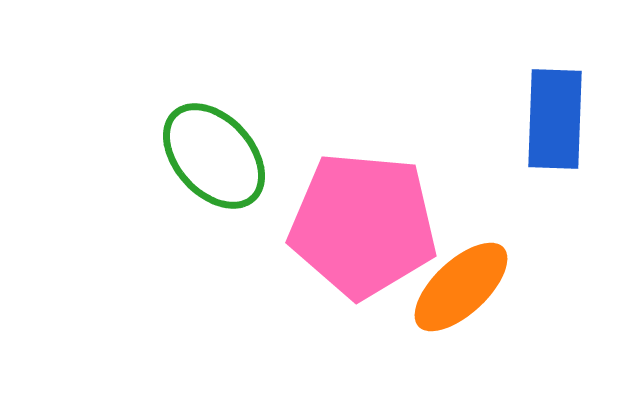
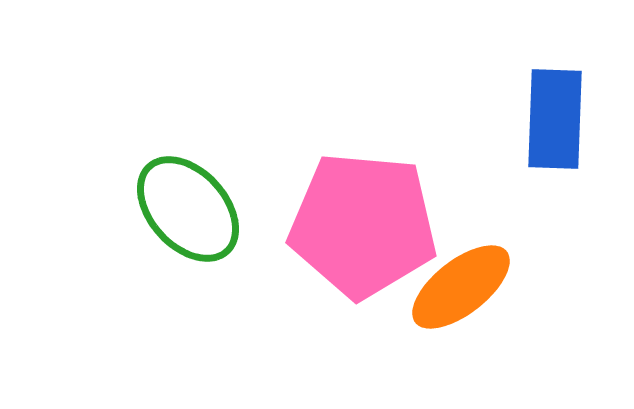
green ellipse: moved 26 px left, 53 px down
orange ellipse: rotated 5 degrees clockwise
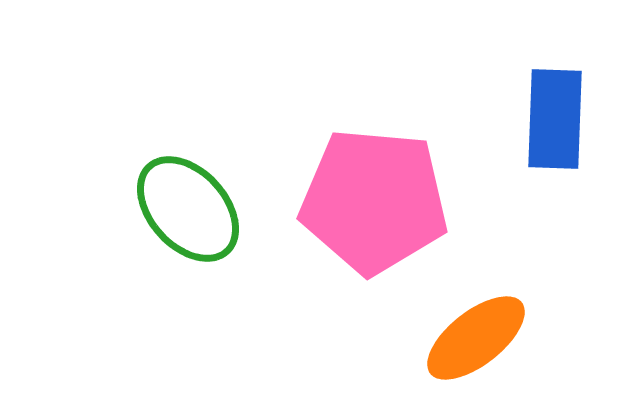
pink pentagon: moved 11 px right, 24 px up
orange ellipse: moved 15 px right, 51 px down
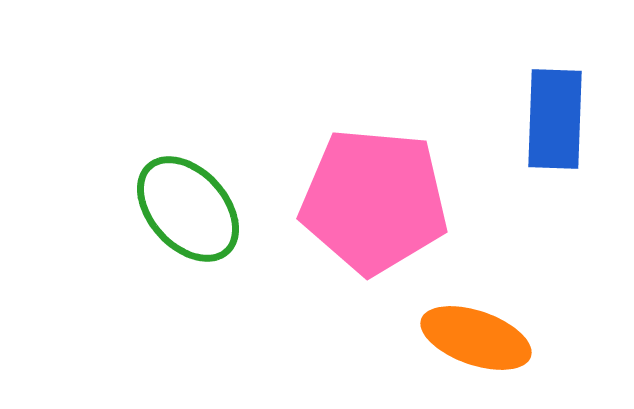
orange ellipse: rotated 57 degrees clockwise
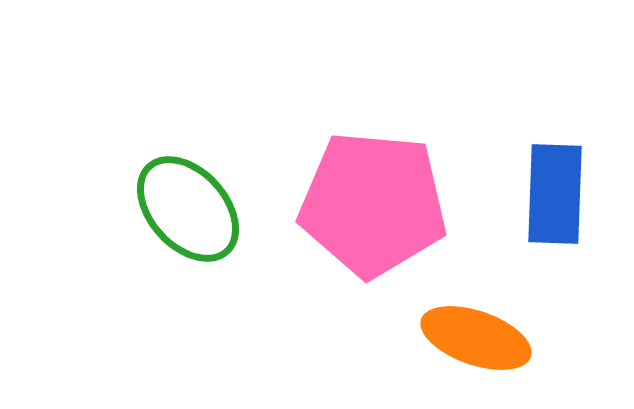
blue rectangle: moved 75 px down
pink pentagon: moved 1 px left, 3 px down
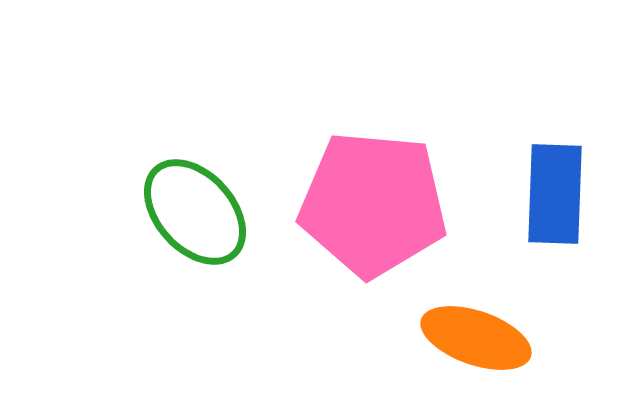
green ellipse: moved 7 px right, 3 px down
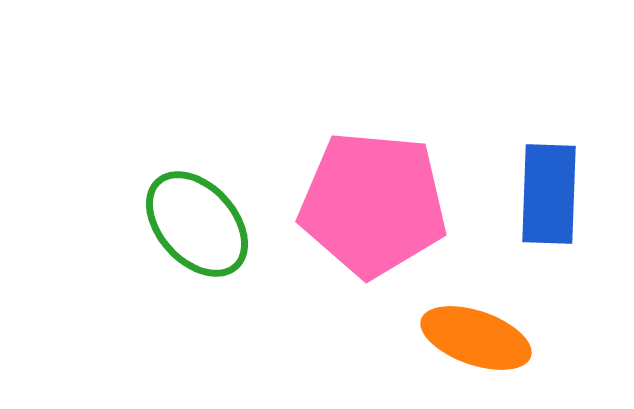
blue rectangle: moved 6 px left
green ellipse: moved 2 px right, 12 px down
